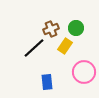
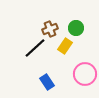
brown cross: moved 1 px left
black line: moved 1 px right
pink circle: moved 1 px right, 2 px down
blue rectangle: rotated 28 degrees counterclockwise
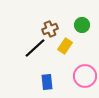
green circle: moved 6 px right, 3 px up
pink circle: moved 2 px down
blue rectangle: rotated 28 degrees clockwise
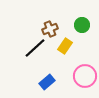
blue rectangle: rotated 56 degrees clockwise
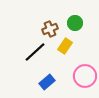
green circle: moved 7 px left, 2 px up
black line: moved 4 px down
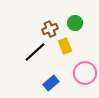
yellow rectangle: rotated 56 degrees counterclockwise
pink circle: moved 3 px up
blue rectangle: moved 4 px right, 1 px down
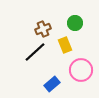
brown cross: moved 7 px left
yellow rectangle: moved 1 px up
pink circle: moved 4 px left, 3 px up
blue rectangle: moved 1 px right, 1 px down
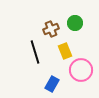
brown cross: moved 8 px right
yellow rectangle: moved 6 px down
black line: rotated 65 degrees counterclockwise
blue rectangle: rotated 21 degrees counterclockwise
